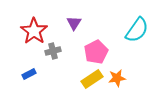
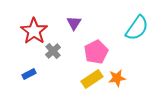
cyan semicircle: moved 2 px up
gray cross: rotated 28 degrees counterclockwise
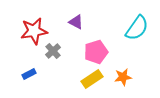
purple triangle: moved 2 px right, 1 px up; rotated 35 degrees counterclockwise
red star: rotated 28 degrees clockwise
pink pentagon: rotated 10 degrees clockwise
orange star: moved 6 px right, 1 px up
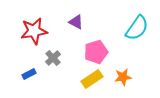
gray cross: moved 7 px down
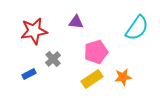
purple triangle: rotated 21 degrees counterclockwise
gray cross: moved 1 px down
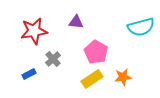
cyan semicircle: moved 4 px right, 1 px up; rotated 40 degrees clockwise
pink pentagon: rotated 25 degrees counterclockwise
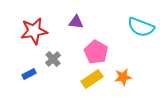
cyan semicircle: rotated 36 degrees clockwise
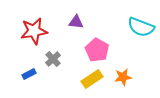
pink pentagon: moved 1 px right, 2 px up
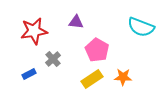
orange star: rotated 12 degrees clockwise
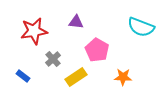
blue rectangle: moved 6 px left, 2 px down; rotated 64 degrees clockwise
yellow rectangle: moved 16 px left, 2 px up
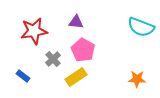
pink pentagon: moved 14 px left
orange star: moved 14 px right, 2 px down
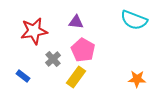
cyan semicircle: moved 7 px left, 7 px up
yellow rectangle: rotated 20 degrees counterclockwise
